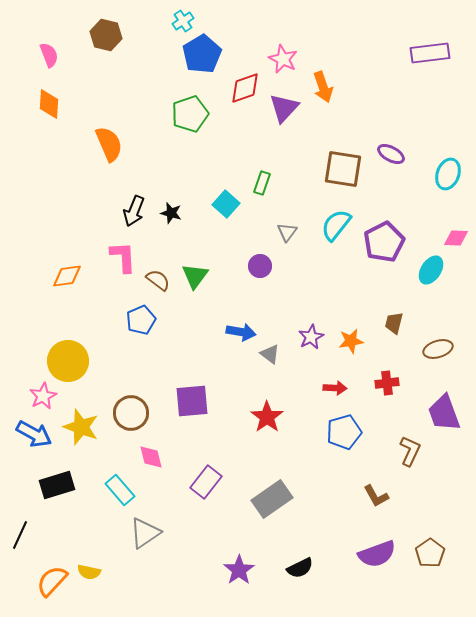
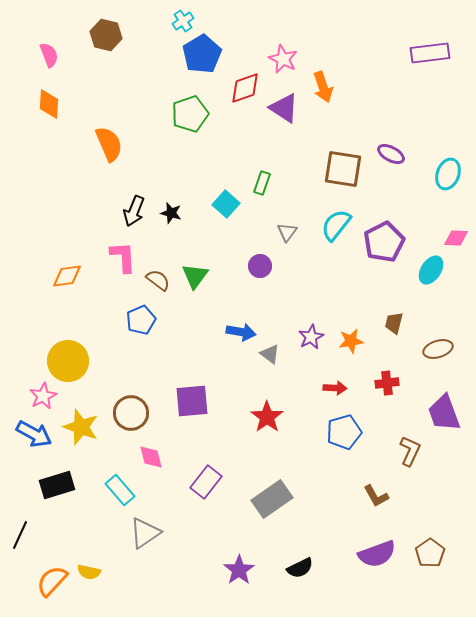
purple triangle at (284, 108): rotated 40 degrees counterclockwise
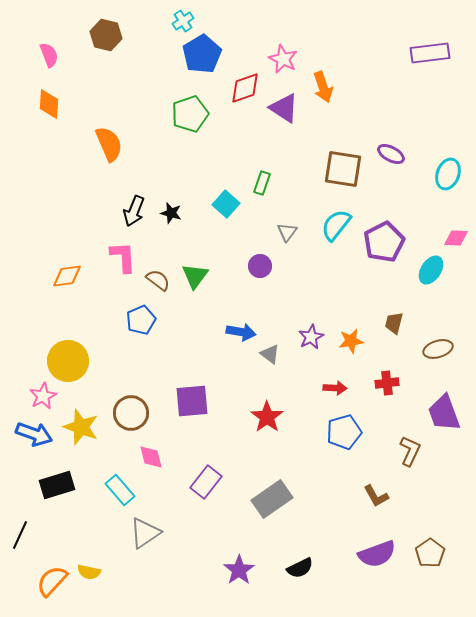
blue arrow at (34, 434): rotated 9 degrees counterclockwise
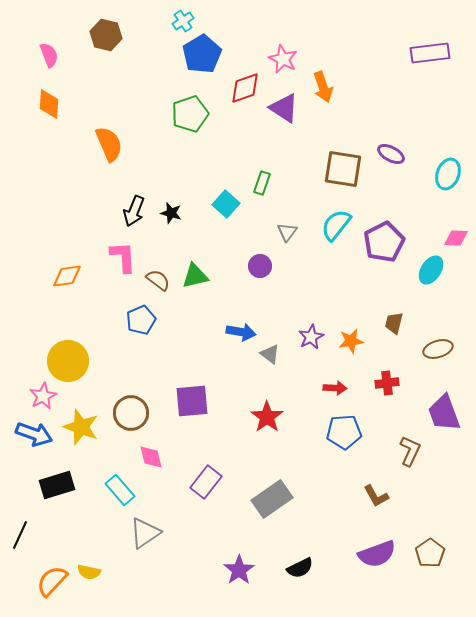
green triangle at (195, 276): rotated 40 degrees clockwise
blue pentagon at (344, 432): rotated 12 degrees clockwise
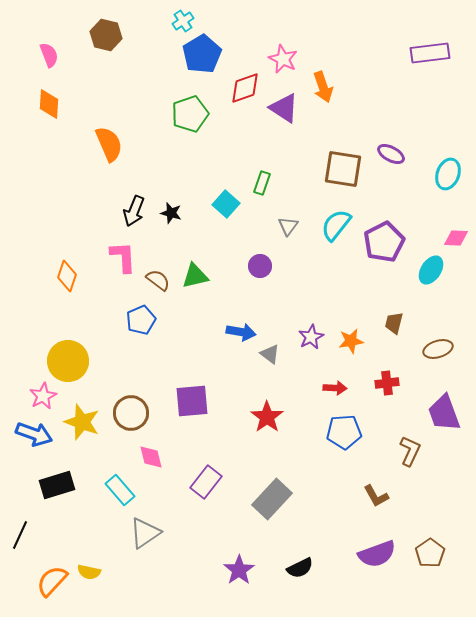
gray triangle at (287, 232): moved 1 px right, 6 px up
orange diamond at (67, 276): rotated 64 degrees counterclockwise
yellow star at (81, 427): moved 1 px right, 5 px up
gray rectangle at (272, 499): rotated 12 degrees counterclockwise
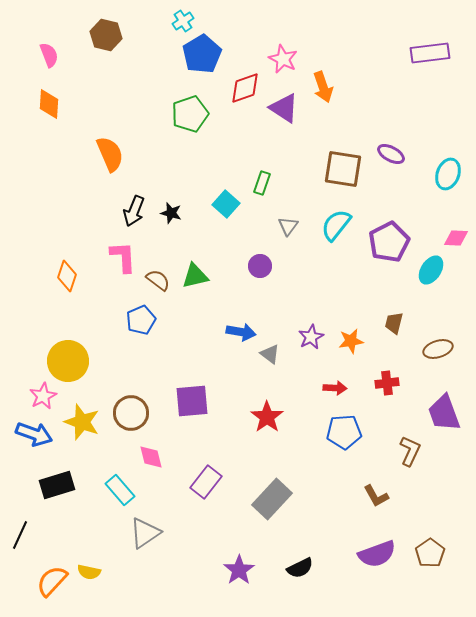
orange semicircle at (109, 144): moved 1 px right, 10 px down
purple pentagon at (384, 242): moved 5 px right
